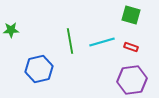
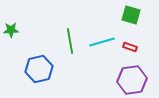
red rectangle: moved 1 px left
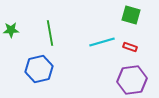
green line: moved 20 px left, 8 px up
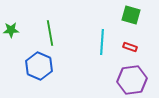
cyan line: rotated 70 degrees counterclockwise
blue hexagon: moved 3 px up; rotated 24 degrees counterclockwise
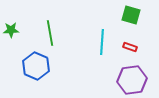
blue hexagon: moved 3 px left
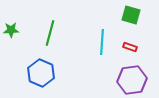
green line: rotated 25 degrees clockwise
blue hexagon: moved 5 px right, 7 px down
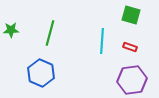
cyan line: moved 1 px up
